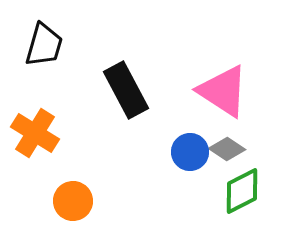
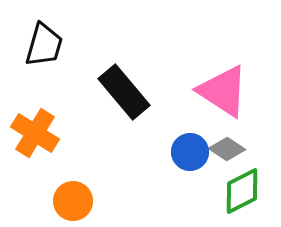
black rectangle: moved 2 px left, 2 px down; rotated 12 degrees counterclockwise
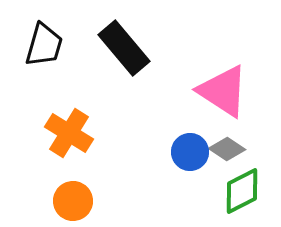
black rectangle: moved 44 px up
orange cross: moved 34 px right
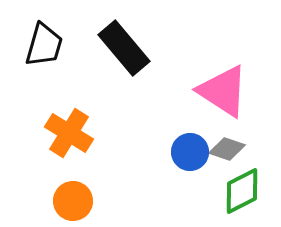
gray diamond: rotated 15 degrees counterclockwise
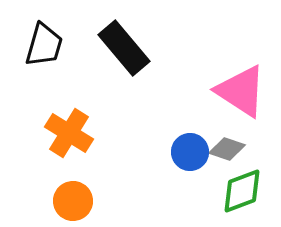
pink triangle: moved 18 px right
green diamond: rotated 6 degrees clockwise
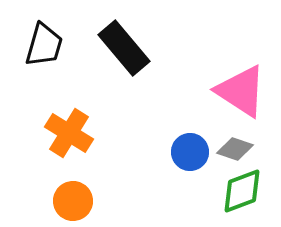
gray diamond: moved 8 px right
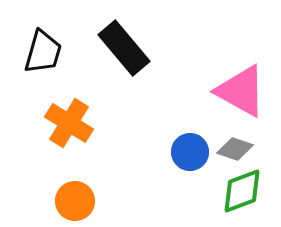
black trapezoid: moved 1 px left, 7 px down
pink triangle: rotated 4 degrees counterclockwise
orange cross: moved 10 px up
orange circle: moved 2 px right
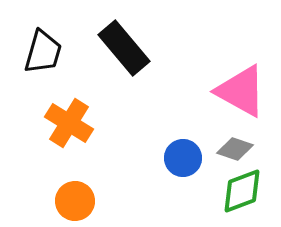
blue circle: moved 7 px left, 6 px down
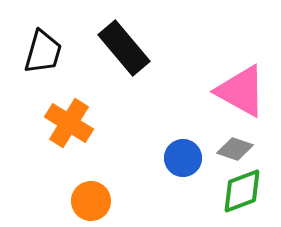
orange circle: moved 16 px right
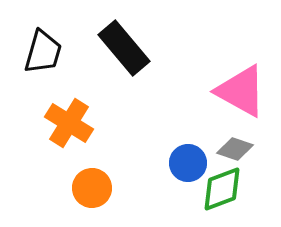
blue circle: moved 5 px right, 5 px down
green diamond: moved 20 px left, 2 px up
orange circle: moved 1 px right, 13 px up
